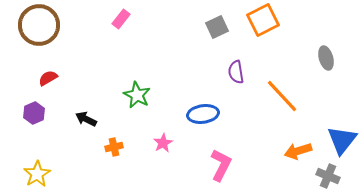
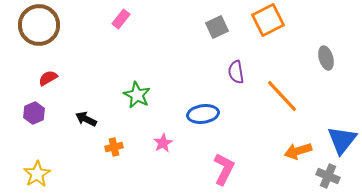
orange square: moved 5 px right
pink L-shape: moved 3 px right, 4 px down
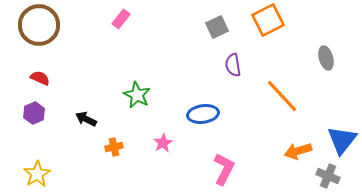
purple semicircle: moved 3 px left, 7 px up
red semicircle: moved 8 px left; rotated 54 degrees clockwise
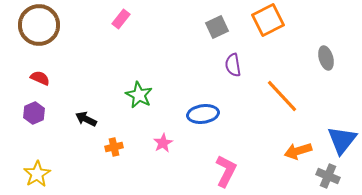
green star: moved 2 px right
pink L-shape: moved 2 px right, 2 px down
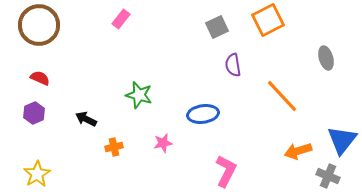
green star: rotated 12 degrees counterclockwise
pink star: rotated 18 degrees clockwise
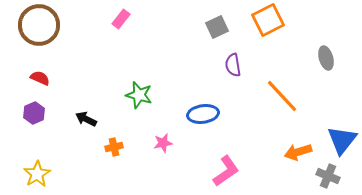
orange arrow: moved 1 px down
pink L-shape: rotated 28 degrees clockwise
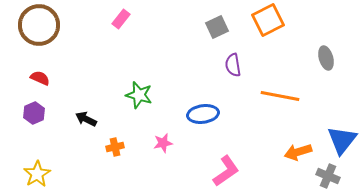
orange line: moved 2 px left; rotated 36 degrees counterclockwise
orange cross: moved 1 px right
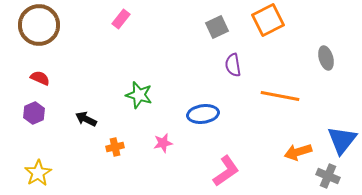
yellow star: moved 1 px right, 1 px up
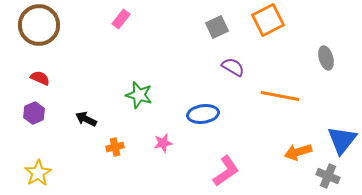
purple semicircle: moved 2 px down; rotated 130 degrees clockwise
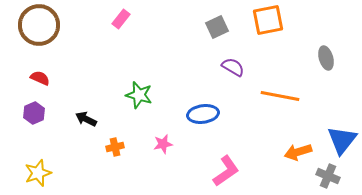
orange square: rotated 16 degrees clockwise
pink star: moved 1 px down
yellow star: rotated 12 degrees clockwise
